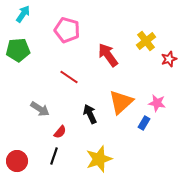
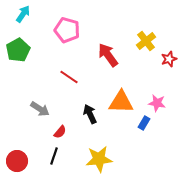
green pentagon: rotated 25 degrees counterclockwise
orange triangle: rotated 44 degrees clockwise
yellow star: rotated 12 degrees clockwise
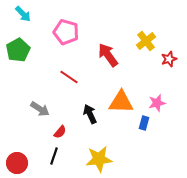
cyan arrow: rotated 102 degrees clockwise
pink pentagon: moved 1 px left, 2 px down
pink star: rotated 24 degrees counterclockwise
blue rectangle: rotated 16 degrees counterclockwise
red circle: moved 2 px down
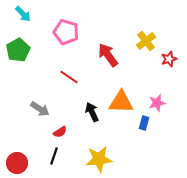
black arrow: moved 2 px right, 2 px up
red semicircle: rotated 16 degrees clockwise
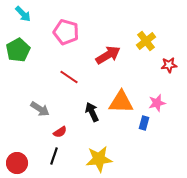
red arrow: rotated 95 degrees clockwise
red star: moved 6 px down; rotated 14 degrees clockwise
